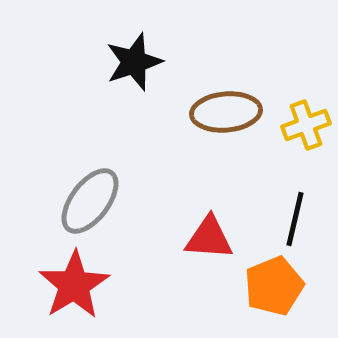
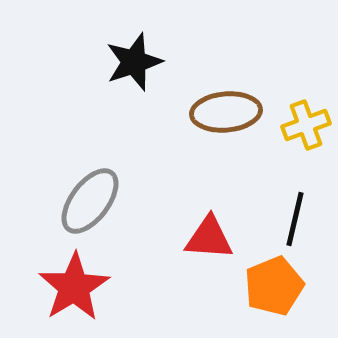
red star: moved 2 px down
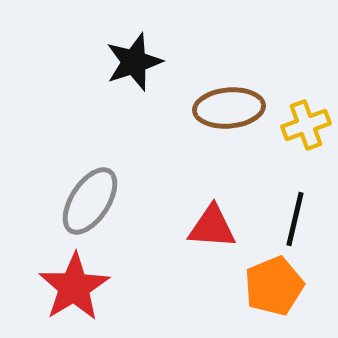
brown ellipse: moved 3 px right, 4 px up
gray ellipse: rotated 4 degrees counterclockwise
red triangle: moved 3 px right, 11 px up
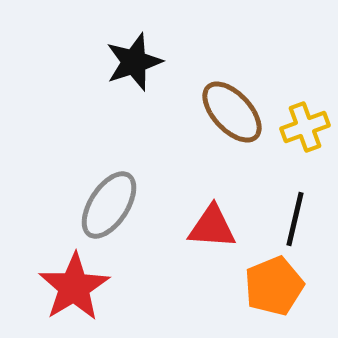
brown ellipse: moved 3 px right, 4 px down; rotated 52 degrees clockwise
yellow cross: moved 1 px left, 2 px down
gray ellipse: moved 19 px right, 4 px down
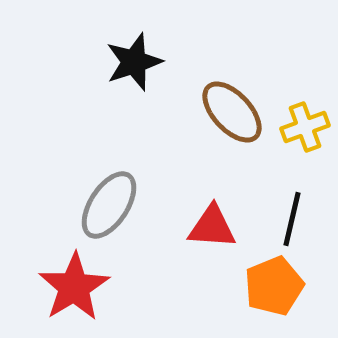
black line: moved 3 px left
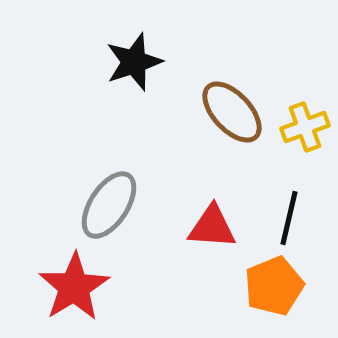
black line: moved 3 px left, 1 px up
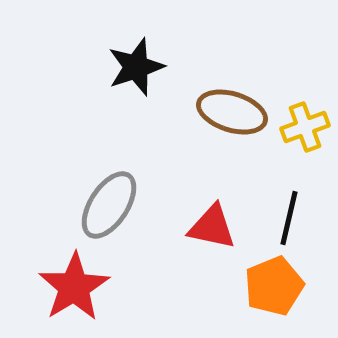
black star: moved 2 px right, 5 px down
brown ellipse: rotated 30 degrees counterclockwise
red triangle: rotated 8 degrees clockwise
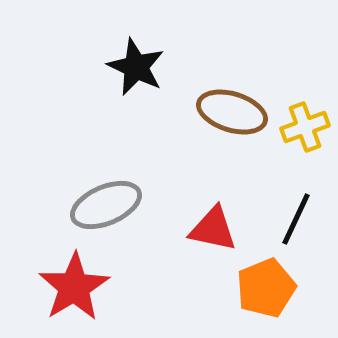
black star: rotated 28 degrees counterclockwise
gray ellipse: moved 3 px left; rotated 34 degrees clockwise
black line: moved 7 px right, 1 px down; rotated 12 degrees clockwise
red triangle: moved 1 px right, 2 px down
orange pentagon: moved 8 px left, 2 px down
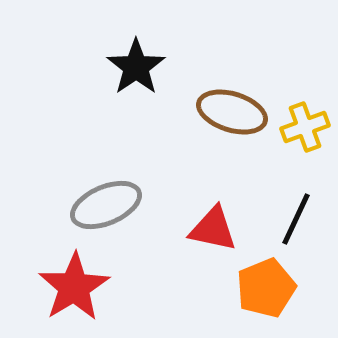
black star: rotated 12 degrees clockwise
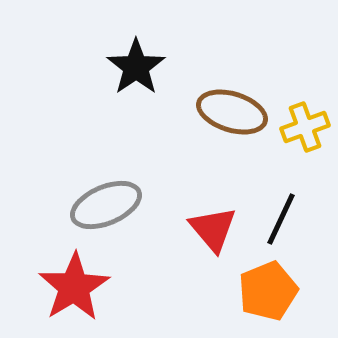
black line: moved 15 px left
red triangle: rotated 38 degrees clockwise
orange pentagon: moved 2 px right, 3 px down
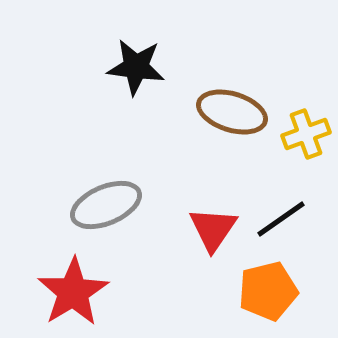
black star: rotated 30 degrees counterclockwise
yellow cross: moved 1 px right, 7 px down
black line: rotated 30 degrees clockwise
red triangle: rotated 14 degrees clockwise
red star: moved 1 px left, 5 px down
orange pentagon: rotated 8 degrees clockwise
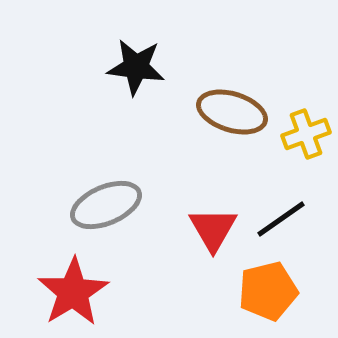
red triangle: rotated 4 degrees counterclockwise
